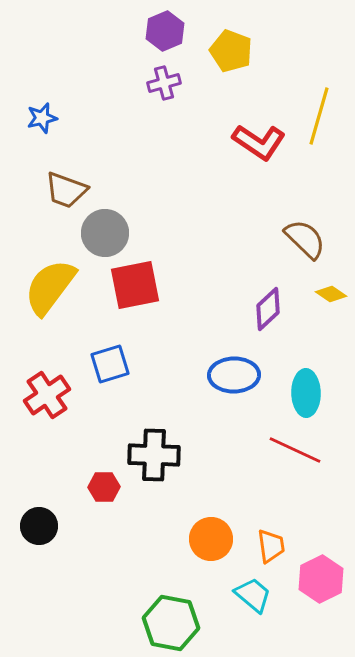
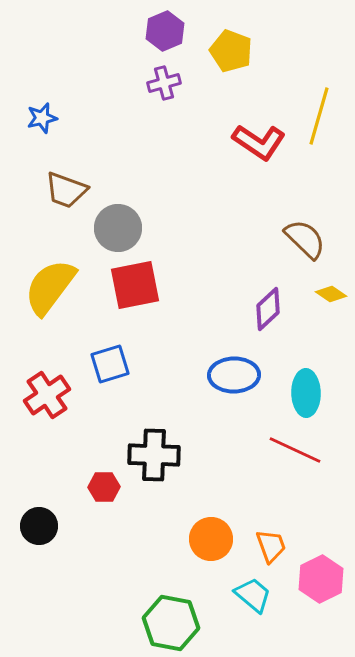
gray circle: moved 13 px right, 5 px up
orange trapezoid: rotated 12 degrees counterclockwise
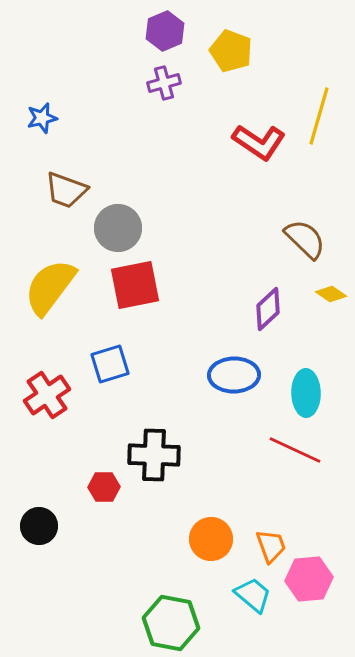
pink hexagon: moved 12 px left; rotated 21 degrees clockwise
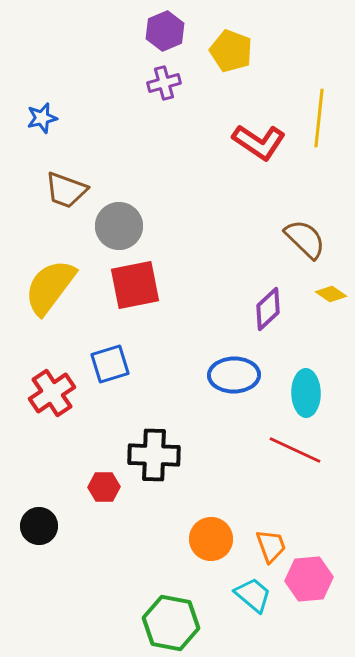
yellow line: moved 2 px down; rotated 10 degrees counterclockwise
gray circle: moved 1 px right, 2 px up
red cross: moved 5 px right, 2 px up
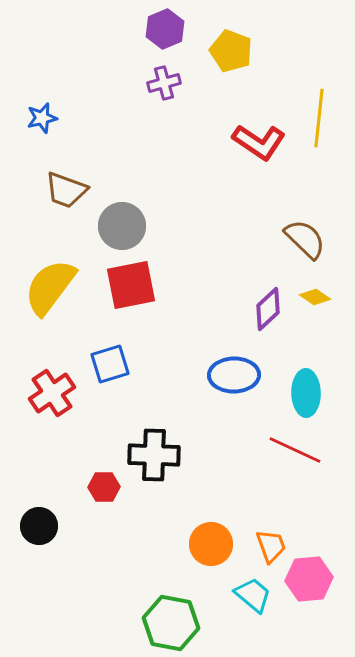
purple hexagon: moved 2 px up
gray circle: moved 3 px right
red square: moved 4 px left
yellow diamond: moved 16 px left, 3 px down
orange circle: moved 5 px down
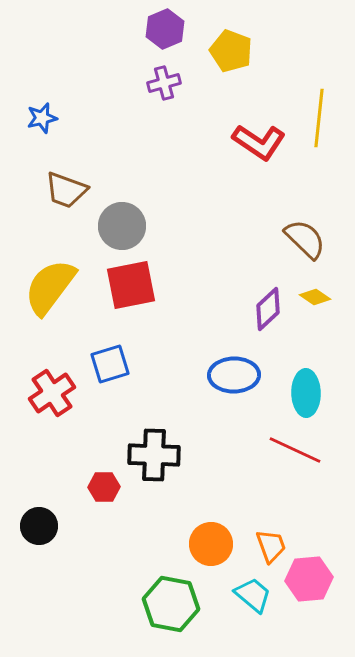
green hexagon: moved 19 px up
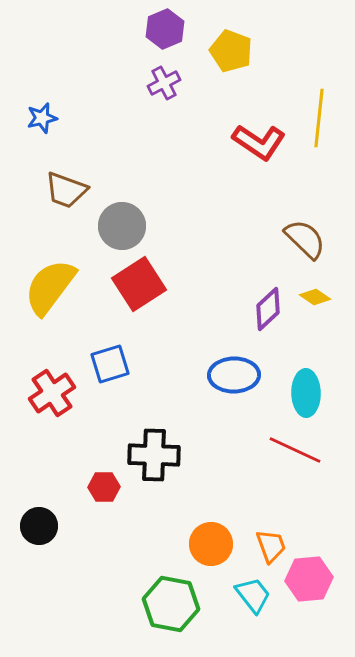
purple cross: rotated 12 degrees counterclockwise
red square: moved 8 px right, 1 px up; rotated 22 degrees counterclockwise
cyan trapezoid: rotated 12 degrees clockwise
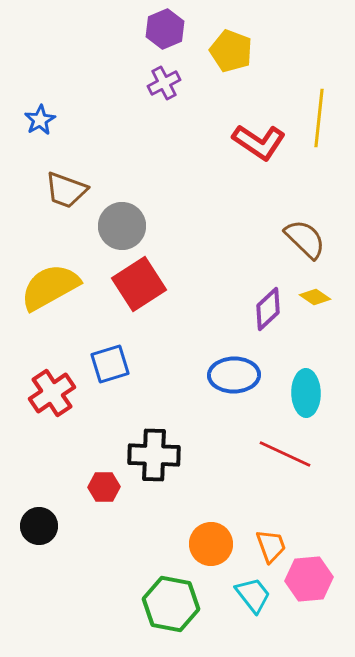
blue star: moved 2 px left, 2 px down; rotated 16 degrees counterclockwise
yellow semicircle: rotated 24 degrees clockwise
red line: moved 10 px left, 4 px down
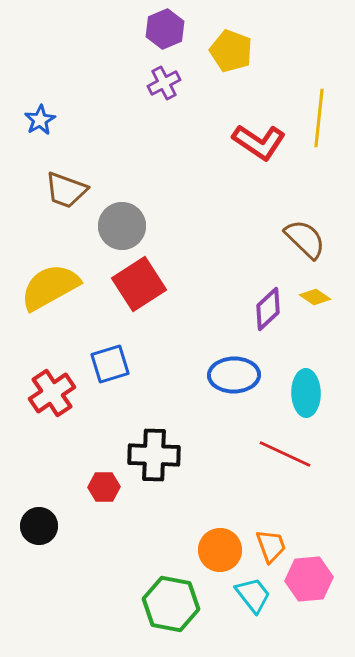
orange circle: moved 9 px right, 6 px down
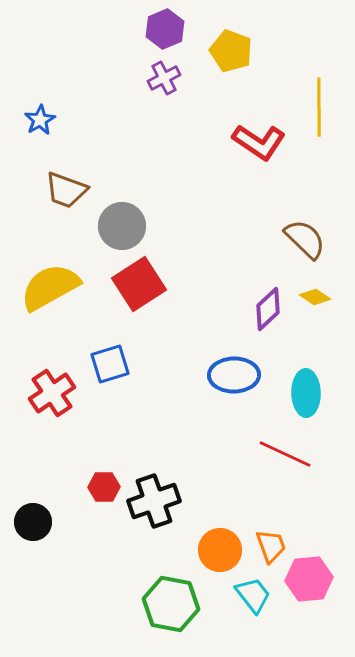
purple cross: moved 5 px up
yellow line: moved 11 px up; rotated 6 degrees counterclockwise
black cross: moved 46 px down; rotated 21 degrees counterclockwise
black circle: moved 6 px left, 4 px up
